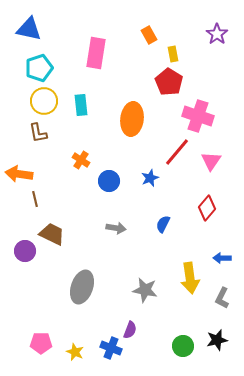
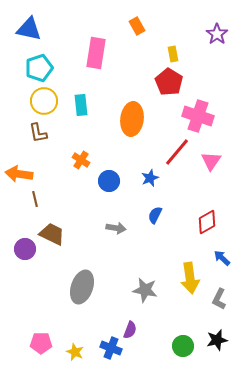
orange rectangle: moved 12 px left, 9 px up
red diamond: moved 14 px down; rotated 20 degrees clockwise
blue semicircle: moved 8 px left, 9 px up
purple circle: moved 2 px up
blue arrow: rotated 42 degrees clockwise
gray L-shape: moved 3 px left, 1 px down
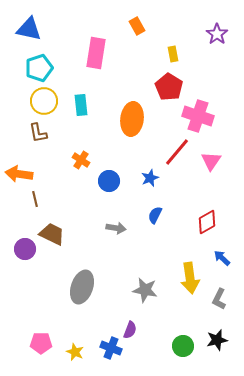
red pentagon: moved 5 px down
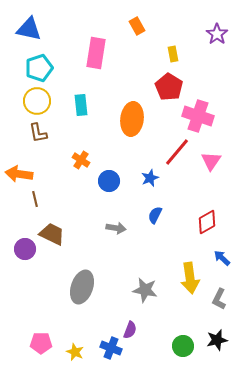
yellow circle: moved 7 px left
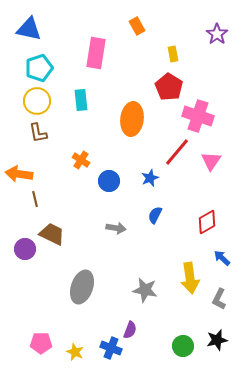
cyan rectangle: moved 5 px up
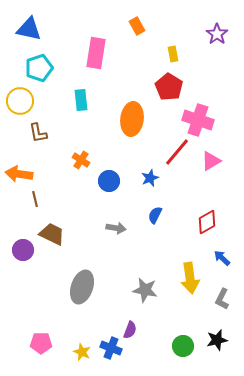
yellow circle: moved 17 px left
pink cross: moved 4 px down
pink triangle: rotated 25 degrees clockwise
purple circle: moved 2 px left, 1 px down
gray L-shape: moved 3 px right
yellow star: moved 7 px right
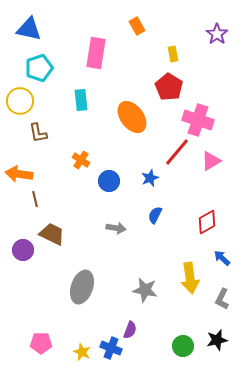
orange ellipse: moved 2 px up; rotated 44 degrees counterclockwise
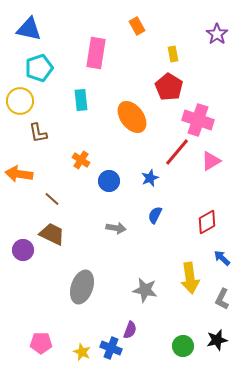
brown line: moved 17 px right; rotated 35 degrees counterclockwise
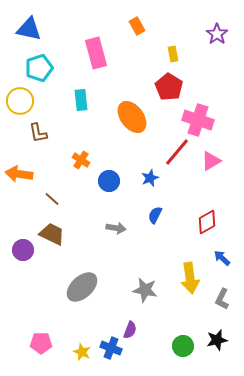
pink rectangle: rotated 24 degrees counterclockwise
gray ellipse: rotated 28 degrees clockwise
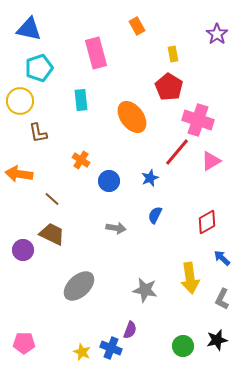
gray ellipse: moved 3 px left, 1 px up
pink pentagon: moved 17 px left
